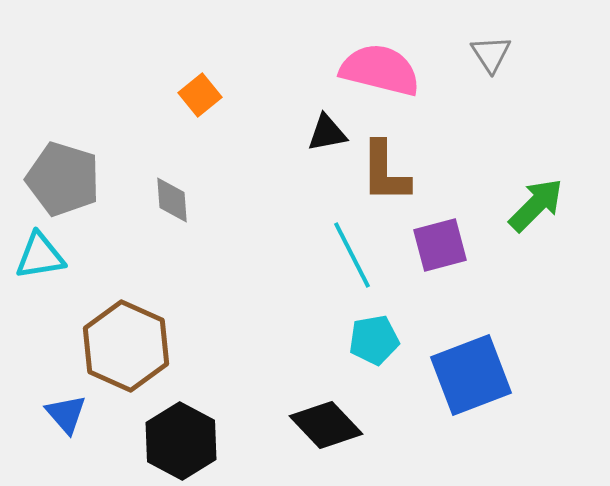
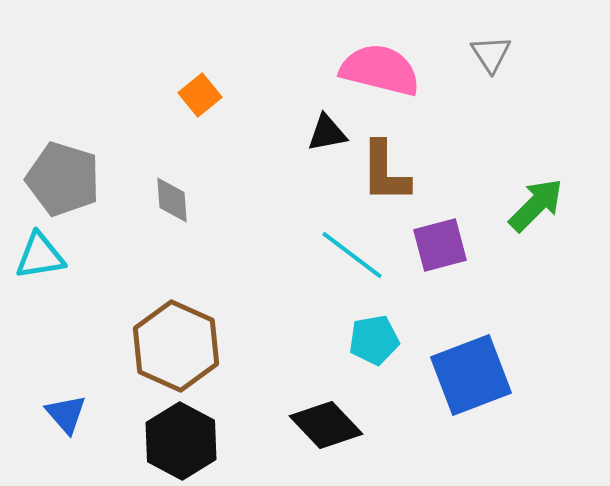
cyan line: rotated 26 degrees counterclockwise
brown hexagon: moved 50 px right
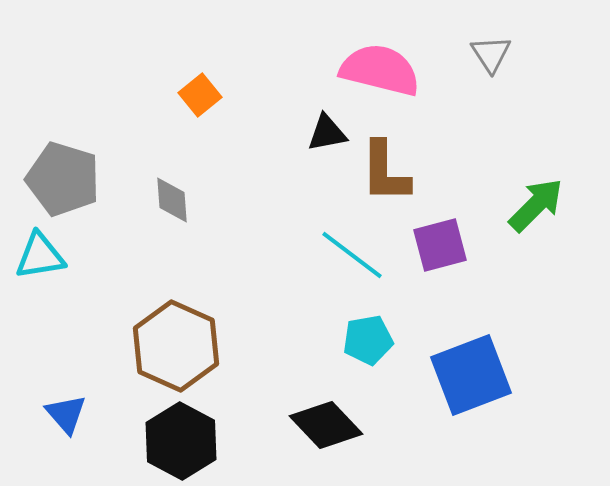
cyan pentagon: moved 6 px left
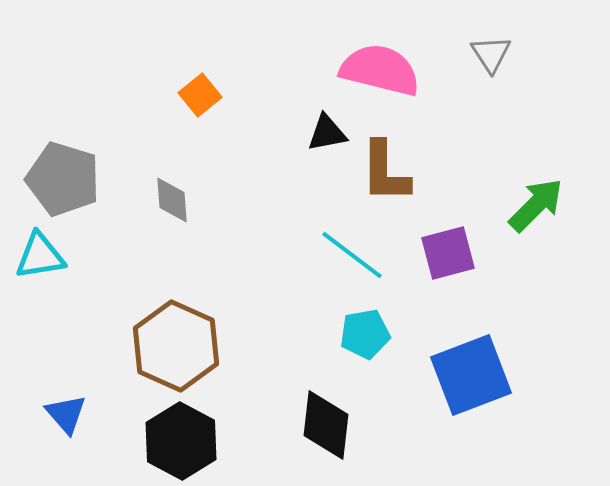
purple square: moved 8 px right, 8 px down
cyan pentagon: moved 3 px left, 6 px up
black diamond: rotated 50 degrees clockwise
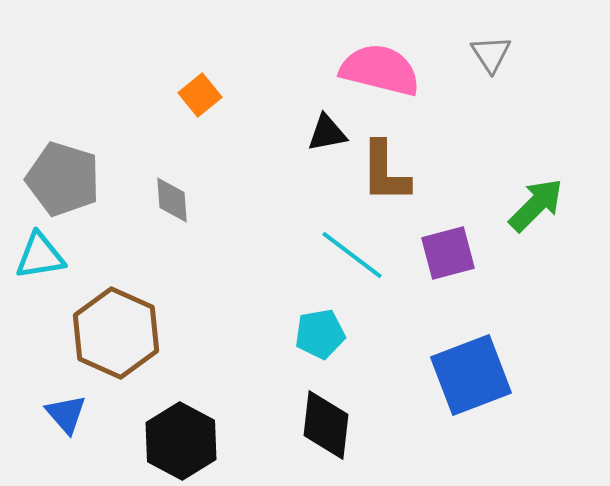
cyan pentagon: moved 45 px left
brown hexagon: moved 60 px left, 13 px up
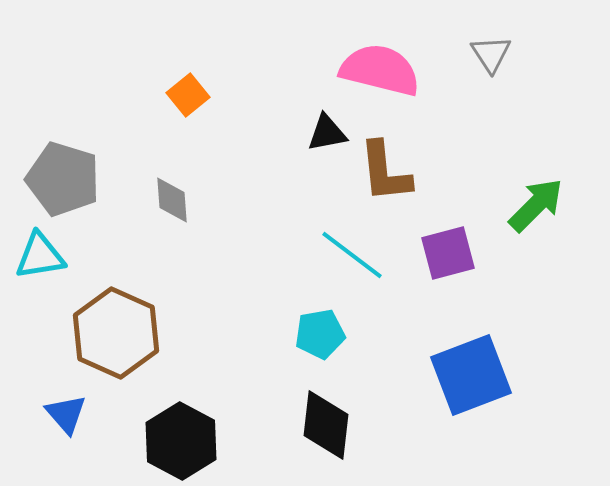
orange square: moved 12 px left
brown L-shape: rotated 6 degrees counterclockwise
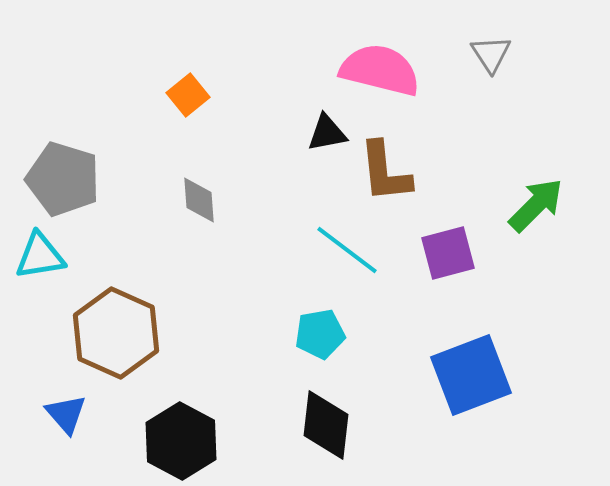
gray diamond: moved 27 px right
cyan line: moved 5 px left, 5 px up
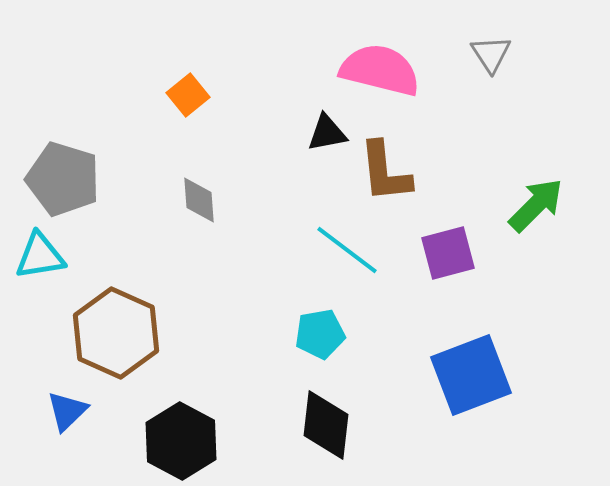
blue triangle: moved 1 px right, 3 px up; rotated 27 degrees clockwise
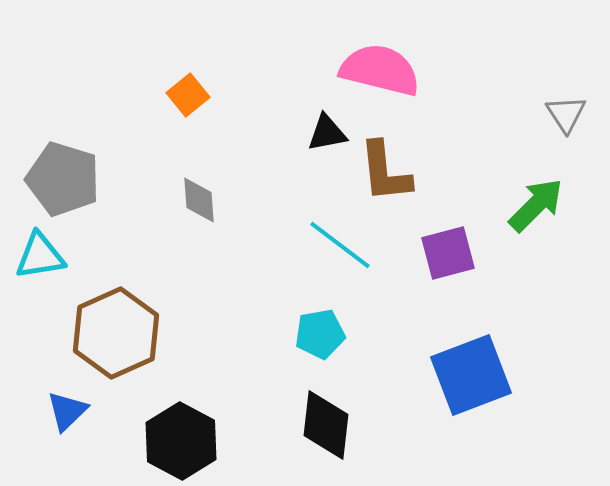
gray triangle: moved 75 px right, 60 px down
cyan line: moved 7 px left, 5 px up
brown hexagon: rotated 12 degrees clockwise
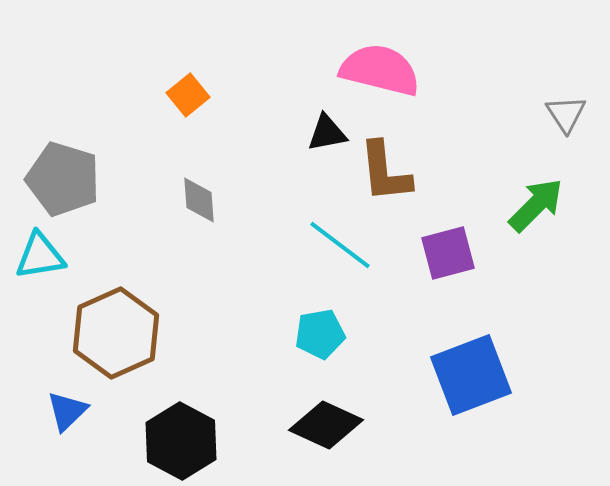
black diamond: rotated 72 degrees counterclockwise
